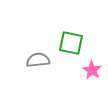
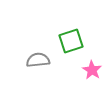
green square: moved 2 px up; rotated 30 degrees counterclockwise
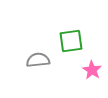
green square: rotated 10 degrees clockwise
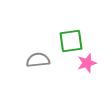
pink star: moved 5 px left, 7 px up; rotated 24 degrees clockwise
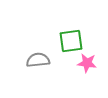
pink star: rotated 24 degrees clockwise
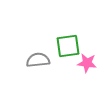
green square: moved 3 px left, 5 px down
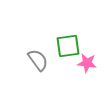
gray semicircle: rotated 60 degrees clockwise
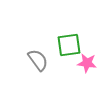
green square: moved 1 px right, 1 px up
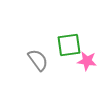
pink star: moved 2 px up
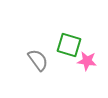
green square: rotated 25 degrees clockwise
